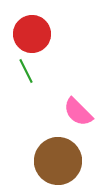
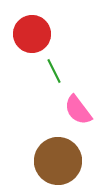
green line: moved 28 px right
pink semicircle: moved 2 px up; rotated 8 degrees clockwise
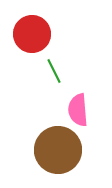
pink semicircle: rotated 32 degrees clockwise
brown circle: moved 11 px up
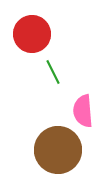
green line: moved 1 px left, 1 px down
pink semicircle: moved 5 px right, 1 px down
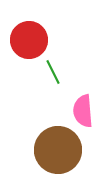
red circle: moved 3 px left, 6 px down
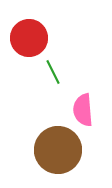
red circle: moved 2 px up
pink semicircle: moved 1 px up
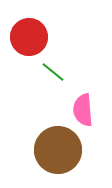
red circle: moved 1 px up
green line: rotated 25 degrees counterclockwise
